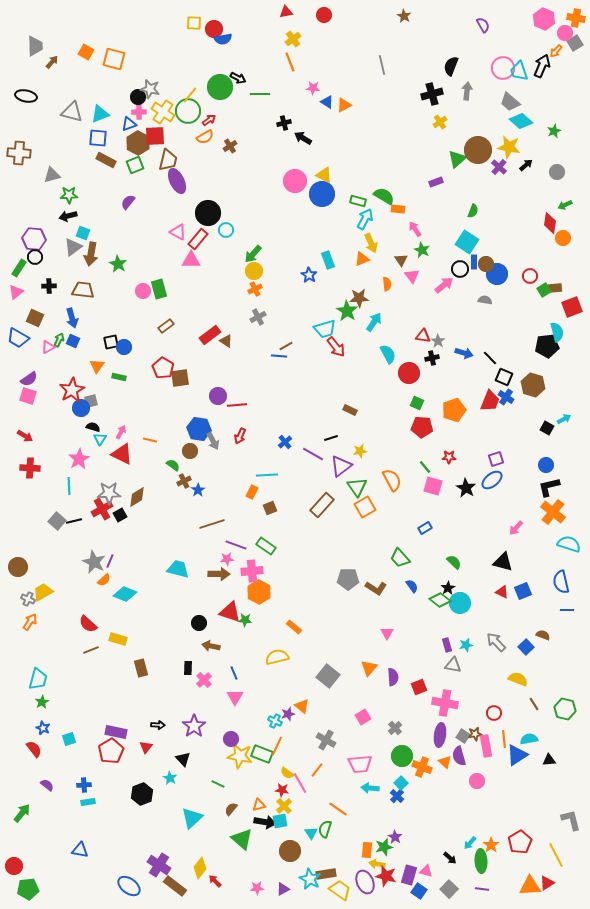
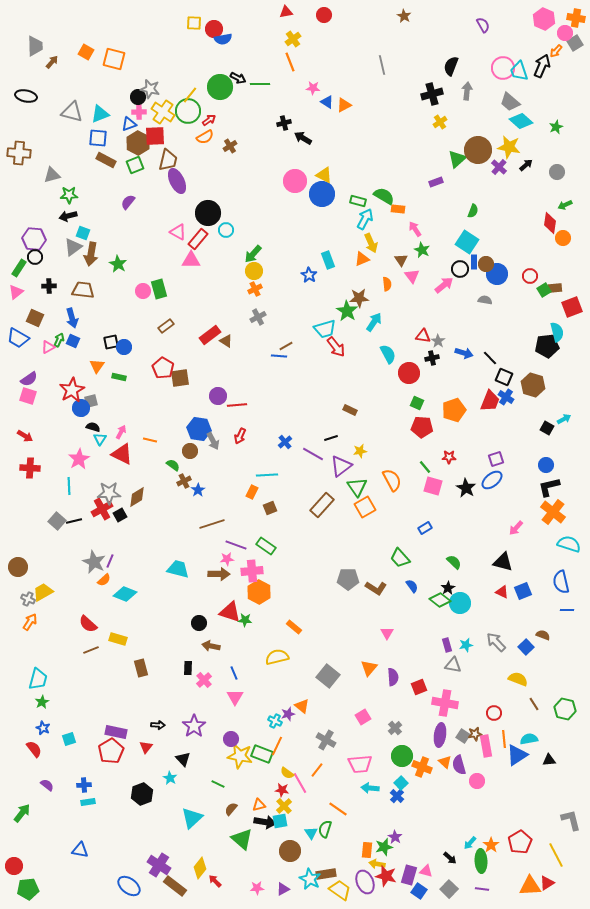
green line at (260, 94): moved 10 px up
green star at (554, 131): moved 2 px right, 4 px up
purple semicircle at (459, 756): moved 9 px down
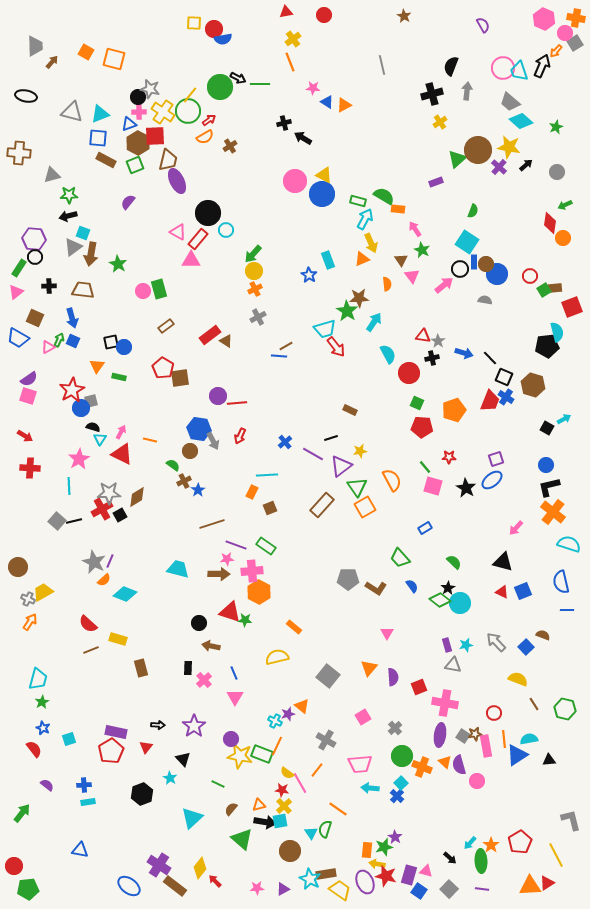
red line at (237, 405): moved 2 px up
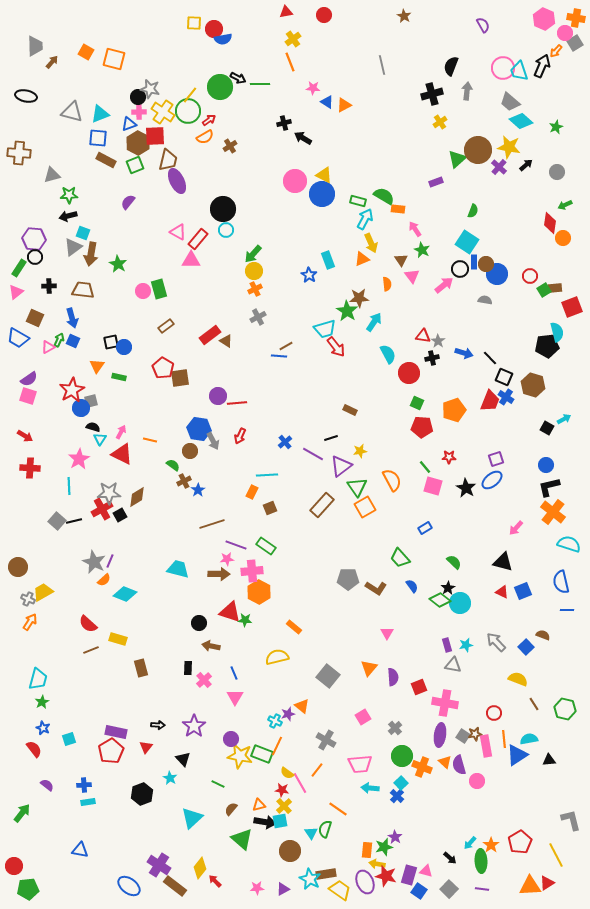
black circle at (208, 213): moved 15 px right, 4 px up
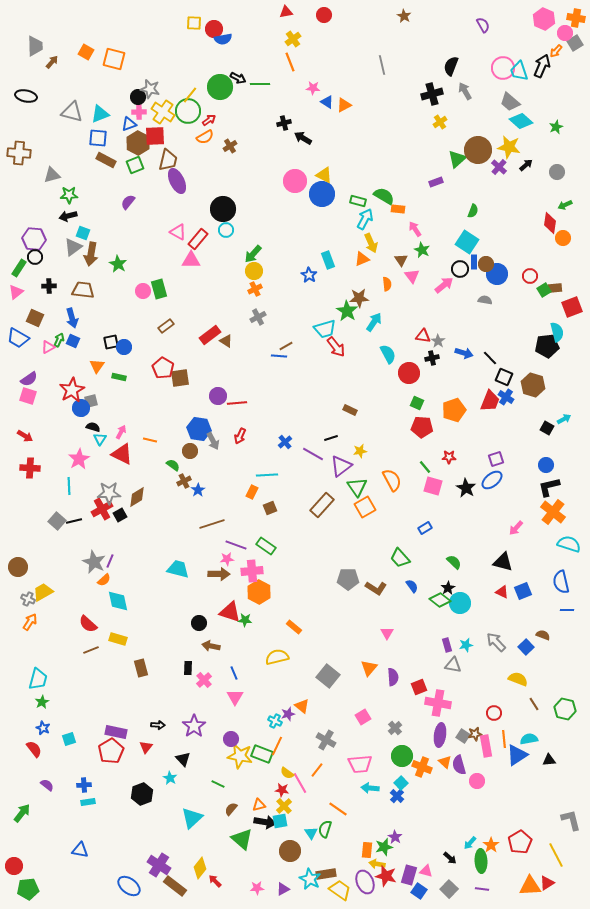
gray arrow at (467, 91): moved 2 px left; rotated 36 degrees counterclockwise
cyan diamond at (125, 594): moved 7 px left, 7 px down; rotated 55 degrees clockwise
pink cross at (445, 703): moved 7 px left
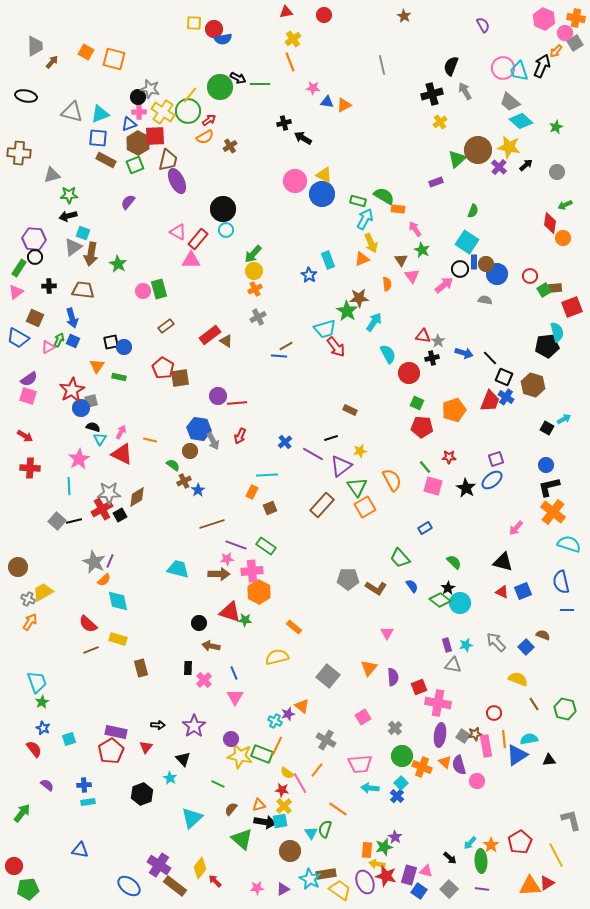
blue triangle at (327, 102): rotated 24 degrees counterclockwise
cyan trapezoid at (38, 679): moved 1 px left, 3 px down; rotated 35 degrees counterclockwise
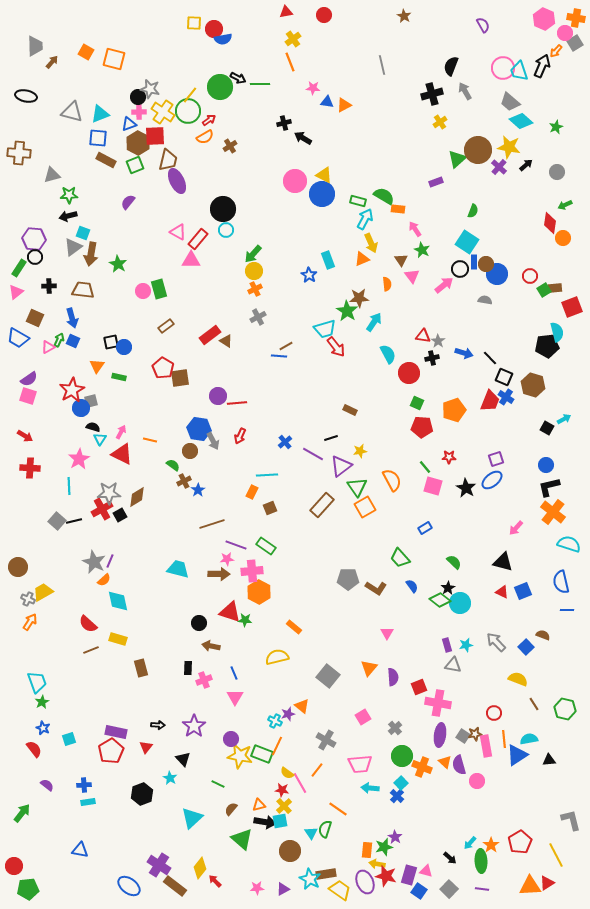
pink cross at (204, 680): rotated 21 degrees clockwise
